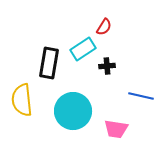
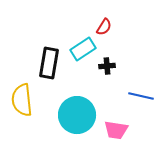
cyan circle: moved 4 px right, 4 px down
pink trapezoid: moved 1 px down
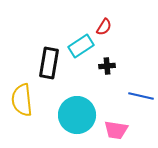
cyan rectangle: moved 2 px left, 3 px up
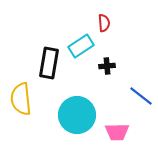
red semicircle: moved 4 px up; rotated 36 degrees counterclockwise
blue line: rotated 25 degrees clockwise
yellow semicircle: moved 1 px left, 1 px up
pink trapezoid: moved 1 px right, 2 px down; rotated 10 degrees counterclockwise
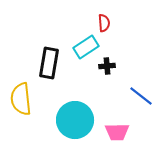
cyan rectangle: moved 5 px right, 1 px down
cyan circle: moved 2 px left, 5 px down
